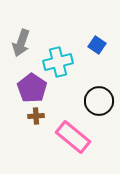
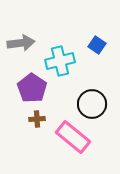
gray arrow: rotated 116 degrees counterclockwise
cyan cross: moved 2 px right, 1 px up
black circle: moved 7 px left, 3 px down
brown cross: moved 1 px right, 3 px down
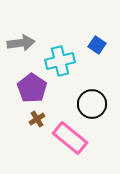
brown cross: rotated 28 degrees counterclockwise
pink rectangle: moved 3 px left, 1 px down
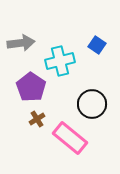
purple pentagon: moved 1 px left, 1 px up
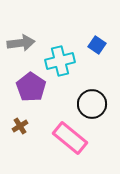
brown cross: moved 17 px left, 7 px down
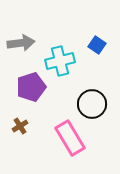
purple pentagon: rotated 20 degrees clockwise
pink rectangle: rotated 20 degrees clockwise
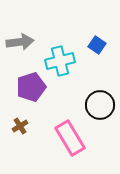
gray arrow: moved 1 px left, 1 px up
black circle: moved 8 px right, 1 px down
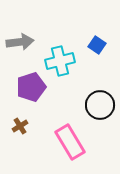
pink rectangle: moved 4 px down
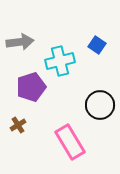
brown cross: moved 2 px left, 1 px up
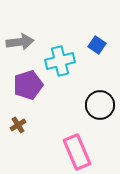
purple pentagon: moved 3 px left, 2 px up
pink rectangle: moved 7 px right, 10 px down; rotated 8 degrees clockwise
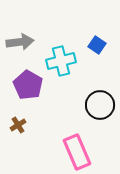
cyan cross: moved 1 px right
purple pentagon: rotated 24 degrees counterclockwise
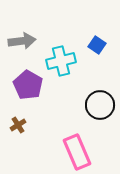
gray arrow: moved 2 px right, 1 px up
